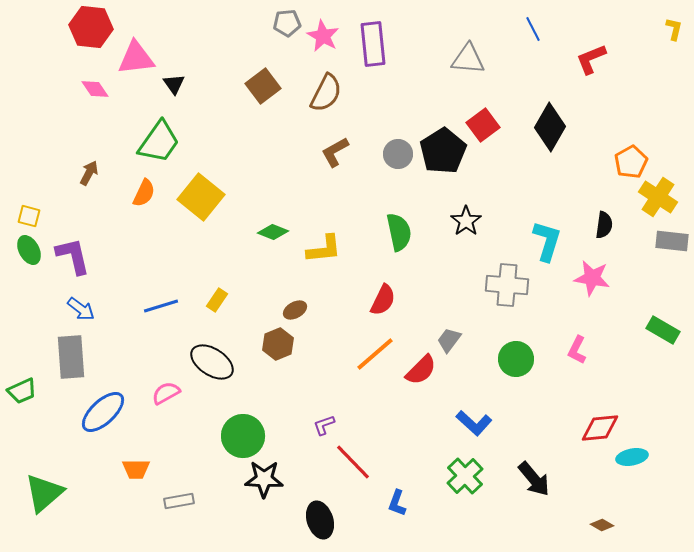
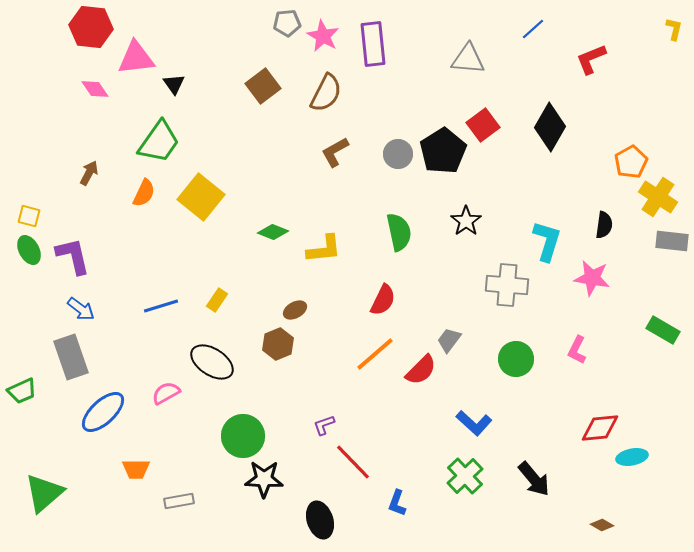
blue line at (533, 29): rotated 75 degrees clockwise
gray rectangle at (71, 357): rotated 15 degrees counterclockwise
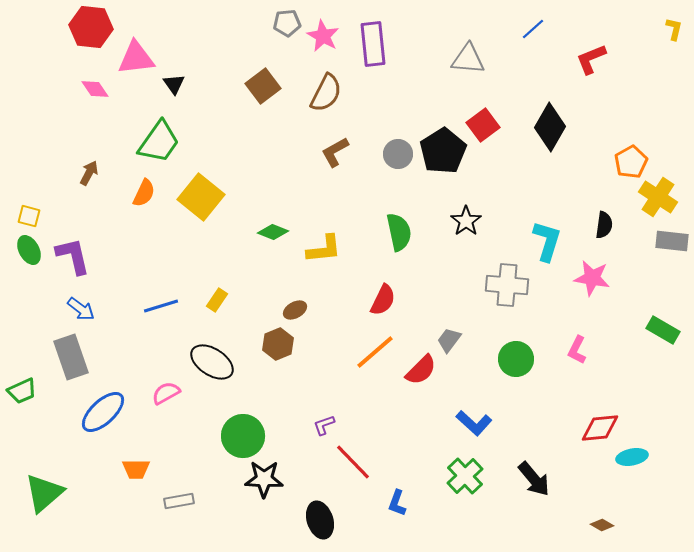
orange line at (375, 354): moved 2 px up
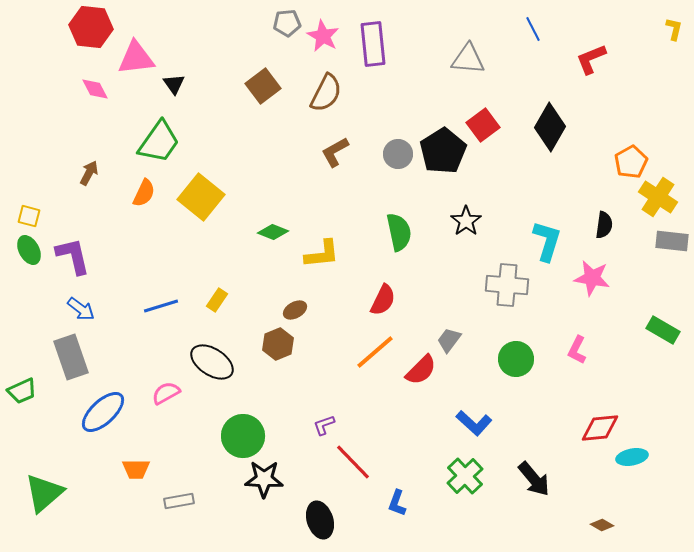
blue line at (533, 29): rotated 75 degrees counterclockwise
pink diamond at (95, 89): rotated 8 degrees clockwise
yellow L-shape at (324, 249): moved 2 px left, 5 px down
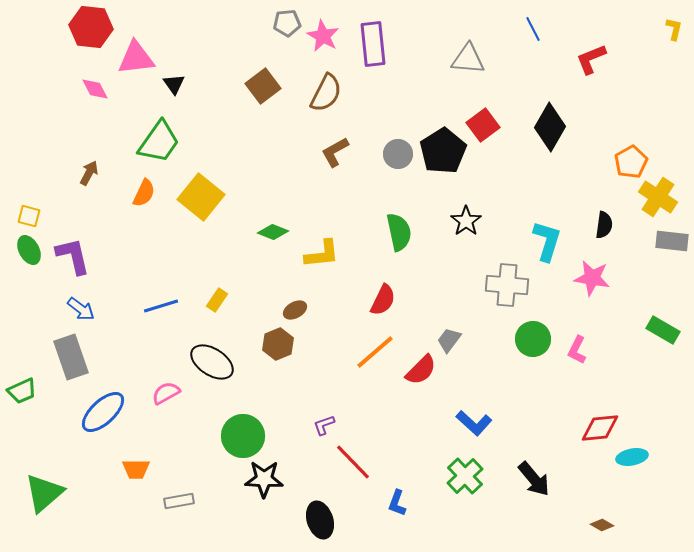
green circle at (516, 359): moved 17 px right, 20 px up
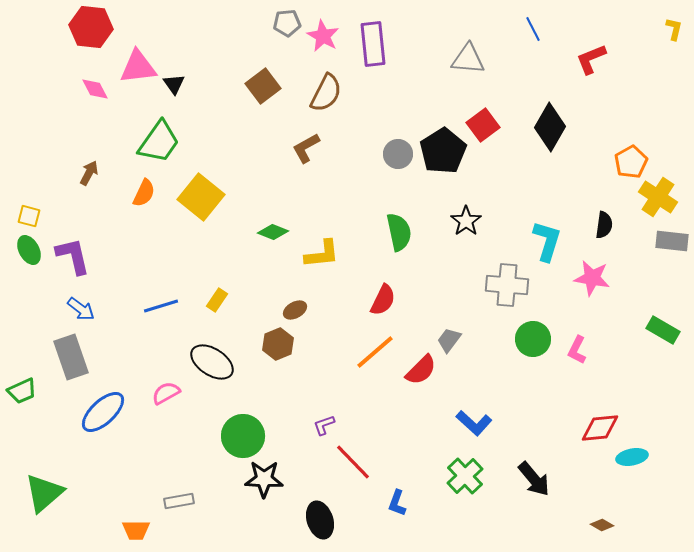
pink triangle at (136, 58): moved 2 px right, 9 px down
brown L-shape at (335, 152): moved 29 px left, 4 px up
orange trapezoid at (136, 469): moved 61 px down
